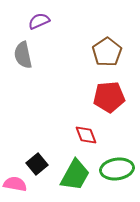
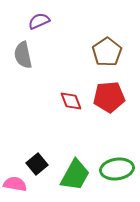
red diamond: moved 15 px left, 34 px up
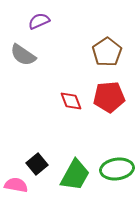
gray semicircle: rotated 44 degrees counterclockwise
pink semicircle: moved 1 px right, 1 px down
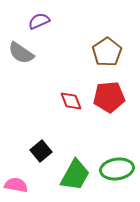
gray semicircle: moved 2 px left, 2 px up
black square: moved 4 px right, 13 px up
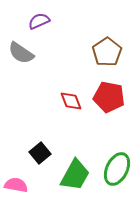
red pentagon: rotated 16 degrees clockwise
black square: moved 1 px left, 2 px down
green ellipse: rotated 56 degrees counterclockwise
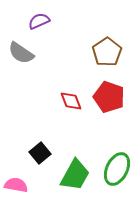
red pentagon: rotated 8 degrees clockwise
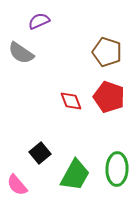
brown pentagon: rotated 20 degrees counterclockwise
green ellipse: rotated 24 degrees counterclockwise
pink semicircle: moved 1 px right; rotated 140 degrees counterclockwise
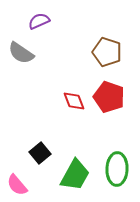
red diamond: moved 3 px right
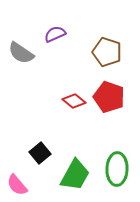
purple semicircle: moved 16 px right, 13 px down
red diamond: rotated 30 degrees counterclockwise
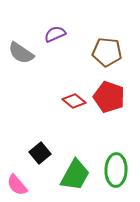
brown pentagon: rotated 12 degrees counterclockwise
green ellipse: moved 1 px left, 1 px down
